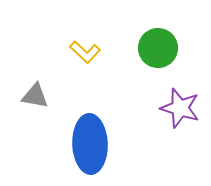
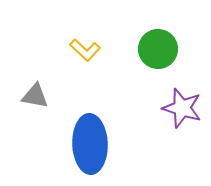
green circle: moved 1 px down
yellow L-shape: moved 2 px up
purple star: moved 2 px right
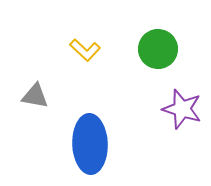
purple star: moved 1 px down
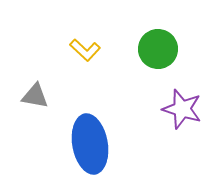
blue ellipse: rotated 8 degrees counterclockwise
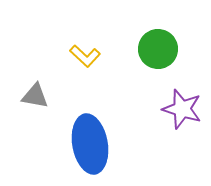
yellow L-shape: moved 6 px down
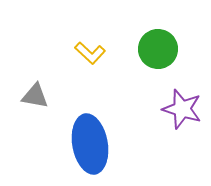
yellow L-shape: moved 5 px right, 3 px up
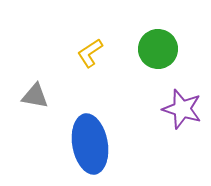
yellow L-shape: rotated 104 degrees clockwise
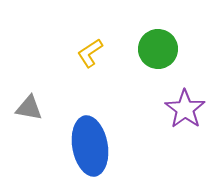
gray triangle: moved 6 px left, 12 px down
purple star: moved 3 px right; rotated 18 degrees clockwise
blue ellipse: moved 2 px down
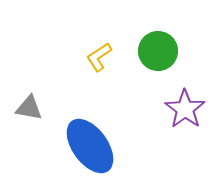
green circle: moved 2 px down
yellow L-shape: moved 9 px right, 4 px down
blue ellipse: rotated 26 degrees counterclockwise
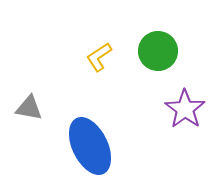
blue ellipse: rotated 10 degrees clockwise
